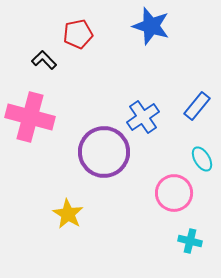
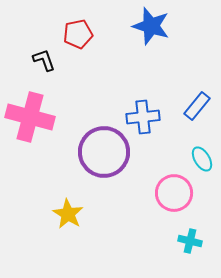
black L-shape: rotated 25 degrees clockwise
blue cross: rotated 28 degrees clockwise
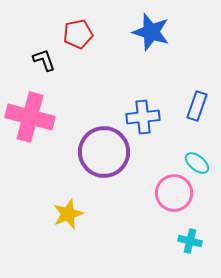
blue star: moved 6 px down
blue rectangle: rotated 20 degrees counterclockwise
cyan ellipse: moved 5 px left, 4 px down; rotated 20 degrees counterclockwise
yellow star: rotated 20 degrees clockwise
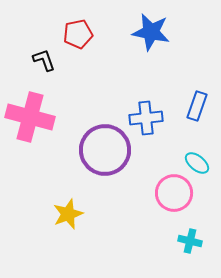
blue star: rotated 6 degrees counterclockwise
blue cross: moved 3 px right, 1 px down
purple circle: moved 1 px right, 2 px up
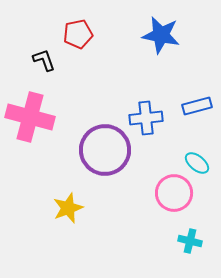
blue star: moved 10 px right, 3 px down
blue rectangle: rotated 56 degrees clockwise
yellow star: moved 6 px up
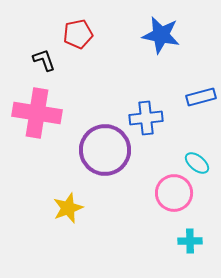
blue rectangle: moved 4 px right, 9 px up
pink cross: moved 7 px right, 4 px up; rotated 6 degrees counterclockwise
cyan cross: rotated 15 degrees counterclockwise
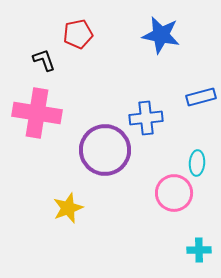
cyan ellipse: rotated 55 degrees clockwise
cyan cross: moved 9 px right, 9 px down
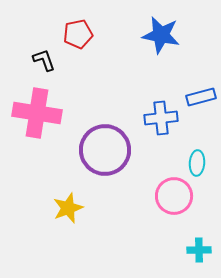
blue cross: moved 15 px right
pink circle: moved 3 px down
